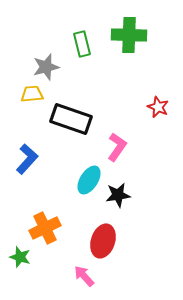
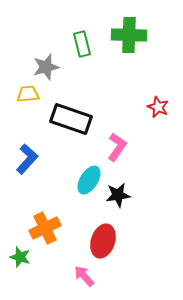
yellow trapezoid: moved 4 px left
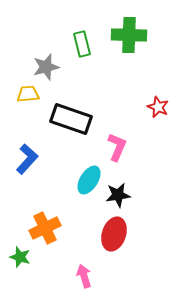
pink L-shape: rotated 12 degrees counterclockwise
red ellipse: moved 11 px right, 7 px up
pink arrow: rotated 25 degrees clockwise
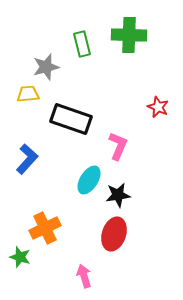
pink L-shape: moved 1 px right, 1 px up
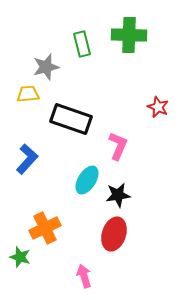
cyan ellipse: moved 2 px left
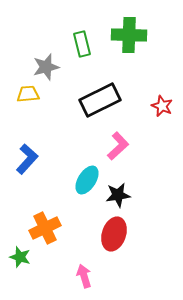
red star: moved 4 px right, 1 px up
black rectangle: moved 29 px right, 19 px up; rotated 45 degrees counterclockwise
pink L-shape: rotated 24 degrees clockwise
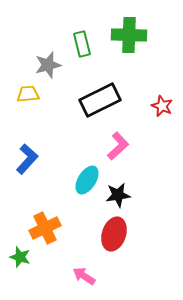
gray star: moved 2 px right, 2 px up
pink arrow: rotated 40 degrees counterclockwise
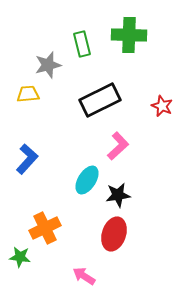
green star: rotated 10 degrees counterclockwise
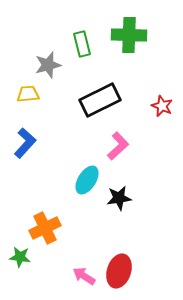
blue L-shape: moved 2 px left, 16 px up
black star: moved 1 px right, 3 px down
red ellipse: moved 5 px right, 37 px down
